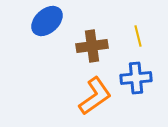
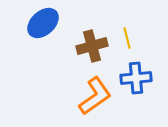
blue ellipse: moved 4 px left, 2 px down
yellow line: moved 11 px left, 2 px down
brown cross: rotated 8 degrees counterclockwise
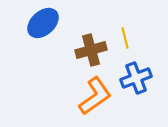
yellow line: moved 2 px left
brown cross: moved 1 px left, 4 px down
blue cross: rotated 16 degrees counterclockwise
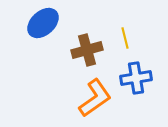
brown cross: moved 4 px left
blue cross: rotated 12 degrees clockwise
orange L-shape: moved 2 px down
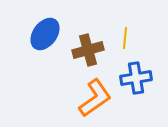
blue ellipse: moved 2 px right, 11 px down; rotated 12 degrees counterclockwise
yellow line: rotated 20 degrees clockwise
brown cross: moved 1 px right
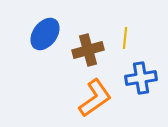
blue cross: moved 5 px right
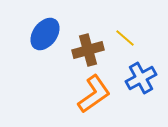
yellow line: rotated 55 degrees counterclockwise
blue cross: rotated 20 degrees counterclockwise
orange L-shape: moved 1 px left, 4 px up
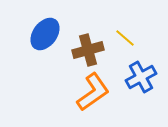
blue cross: moved 1 px up
orange L-shape: moved 1 px left, 2 px up
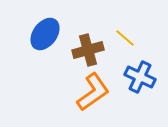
blue cross: moved 1 px left; rotated 36 degrees counterclockwise
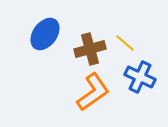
yellow line: moved 5 px down
brown cross: moved 2 px right, 1 px up
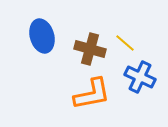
blue ellipse: moved 3 px left, 2 px down; rotated 52 degrees counterclockwise
brown cross: rotated 32 degrees clockwise
orange L-shape: moved 1 px left, 2 px down; rotated 24 degrees clockwise
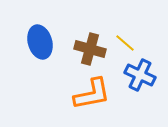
blue ellipse: moved 2 px left, 6 px down
blue cross: moved 2 px up
